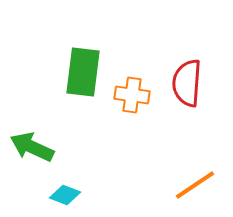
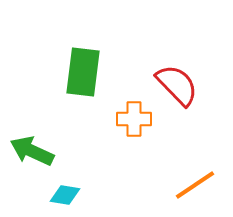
red semicircle: moved 10 px left, 2 px down; rotated 132 degrees clockwise
orange cross: moved 2 px right, 24 px down; rotated 8 degrees counterclockwise
green arrow: moved 4 px down
cyan diamond: rotated 12 degrees counterclockwise
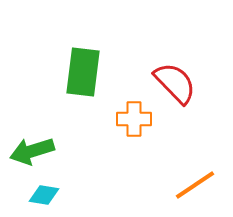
red semicircle: moved 2 px left, 2 px up
green arrow: rotated 42 degrees counterclockwise
cyan diamond: moved 21 px left
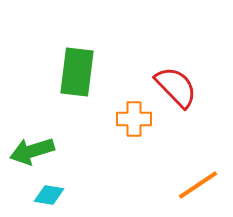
green rectangle: moved 6 px left
red semicircle: moved 1 px right, 4 px down
orange line: moved 3 px right
cyan diamond: moved 5 px right
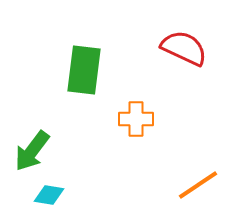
green rectangle: moved 7 px right, 2 px up
red semicircle: moved 8 px right, 39 px up; rotated 21 degrees counterclockwise
orange cross: moved 2 px right
green arrow: rotated 36 degrees counterclockwise
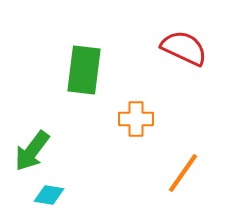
orange line: moved 15 px left, 12 px up; rotated 21 degrees counterclockwise
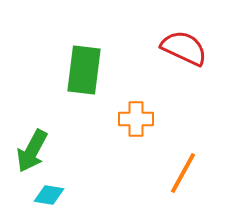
green arrow: rotated 9 degrees counterclockwise
orange line: rotated 6 degrees counterclockwise
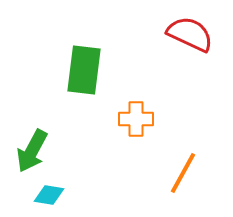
red semicircle: moved 6 px right, 14 px up
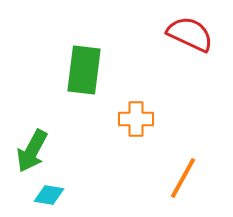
orange line: moved 5 px down
